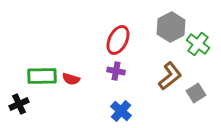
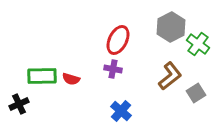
purple cross: moved 3 px left, 2 px up
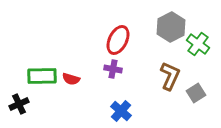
brown L-shape: rotated 28 degrees counterclockwise
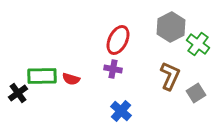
black cross: moved 1 px left, 11 px up; rotated 12 degrees counterclockwise
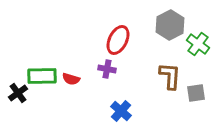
gray hexagon: moved 1 px left, 2 px up
purple cross: moved 6 px left
brown L-shape: rotated 20 degrees counterclockwise
gray square: rotated 24 degrees clockwise
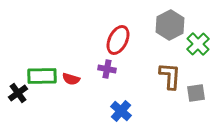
green cross: rotated 10 degrees clockwise
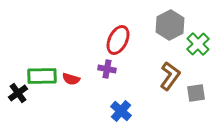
brown L-shape: rotated 32 degrees clockwise
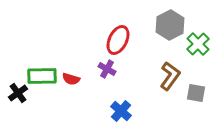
purple cross: rotated 18 degrees clockwise
gray square: rotated 18 degrees clockwise
